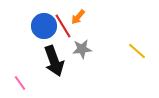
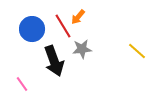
blue circle: moved 12 px left, 3 px down
pink line: moved 2 px right, 1 px down
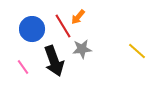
pink line: moved 1 px right, 17 px up
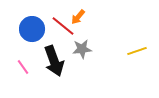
red line: rotated 20 degrees counterclockwise
yellow line: rotated 60 degrees counterclockwise
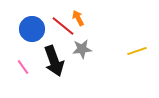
orange arrow: moved 1 px down; rotated 112 degrees clockwise
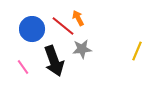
yellow line: rotated 48 degrees counterclockwise
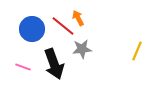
black arrow: moved 3 px down
pink line: rotated 35 degrees counterclockwise
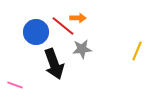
orange arrow: rotated 119 degrees clockwise
blue circle: moved 4 px right, 3 px down
pink line: moved 8 px left, 18 px down
